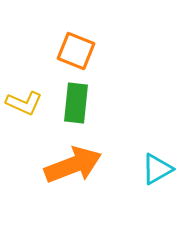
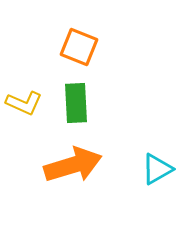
orange square: moved 3 px right, 4 px up
green rectangle: rotated 9 degrees counterclockwise
orange arrow: rotated 4 degrees clockwise
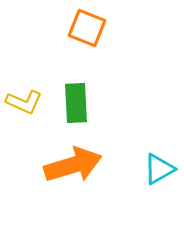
orange square: moved 8 px right, 19 px up
yellow L-shape: moved 1 px up
cyan triangle: moved 2 px right
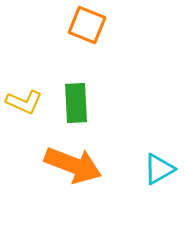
orange square: moved 3 px up
orange arrow: rotated 38 degrees clockwise
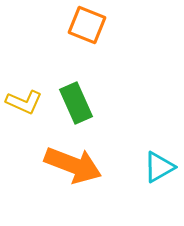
green rectangle: rotated 21 degrees counterclockwise
cyan triangle: moved 2 px up
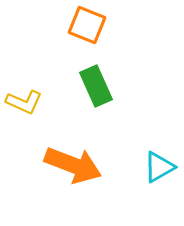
green rectangle: moved 20 px right, 17 px up
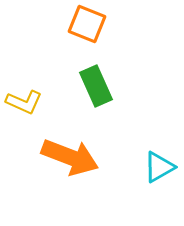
orange square: moved 1 px up
orange arrow: moved 3 px left, 8 px up
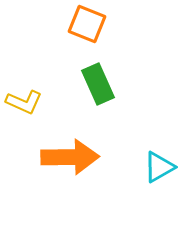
green rectangle: moved 2 px right, 2 px up
orange arrow: rotated 22 degrees counterclockwise
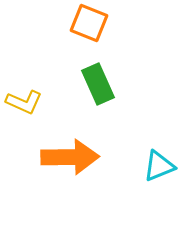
orange square: moved 2 px right, 1 px up
cyan triangle: moved 1 px up; rotated 8 degrees clockwise
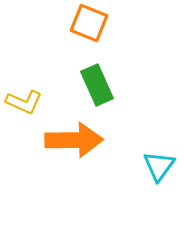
green rectangle: moved 1 px left, 1 px down
orange arrow: moved 4 px right, 17 px up
cyan triangle: rotated 32 degrees counterclockwise
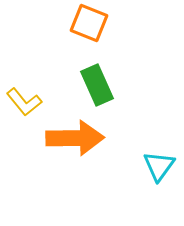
yellow L-shape: rotated 27 degrees clockwise
orange arrow: moved 1 px right, 2 px up
